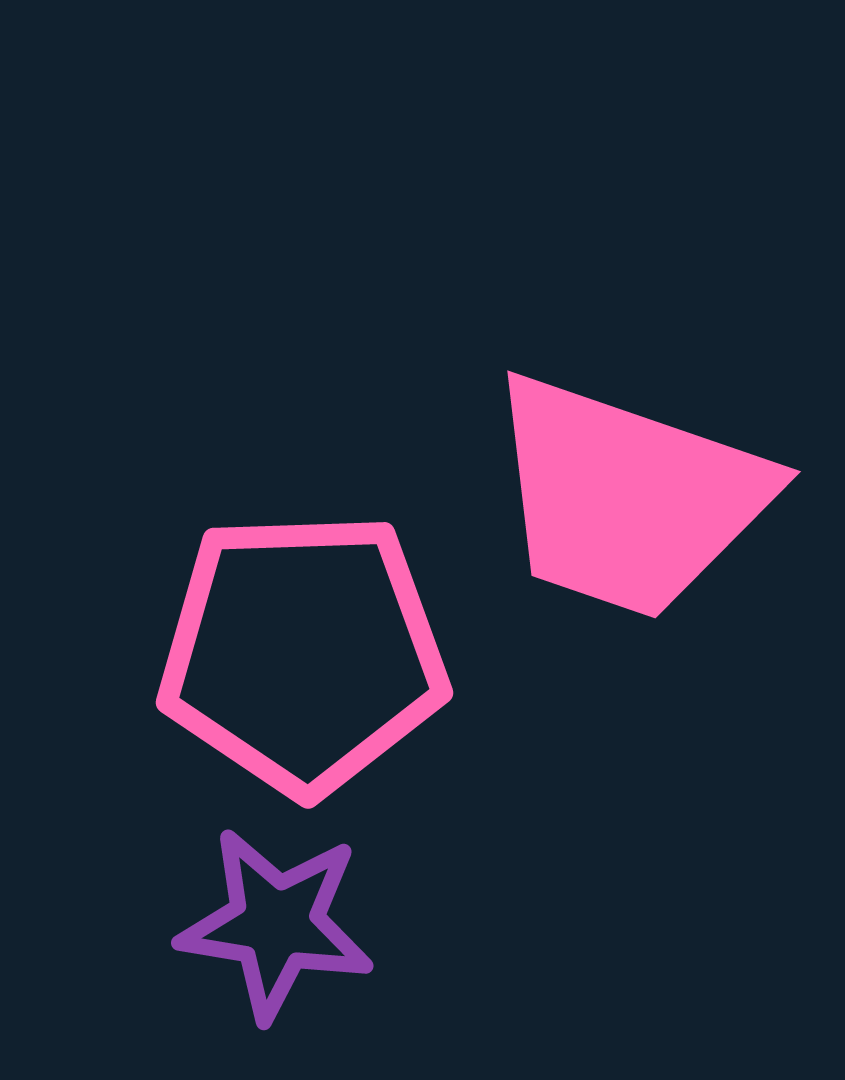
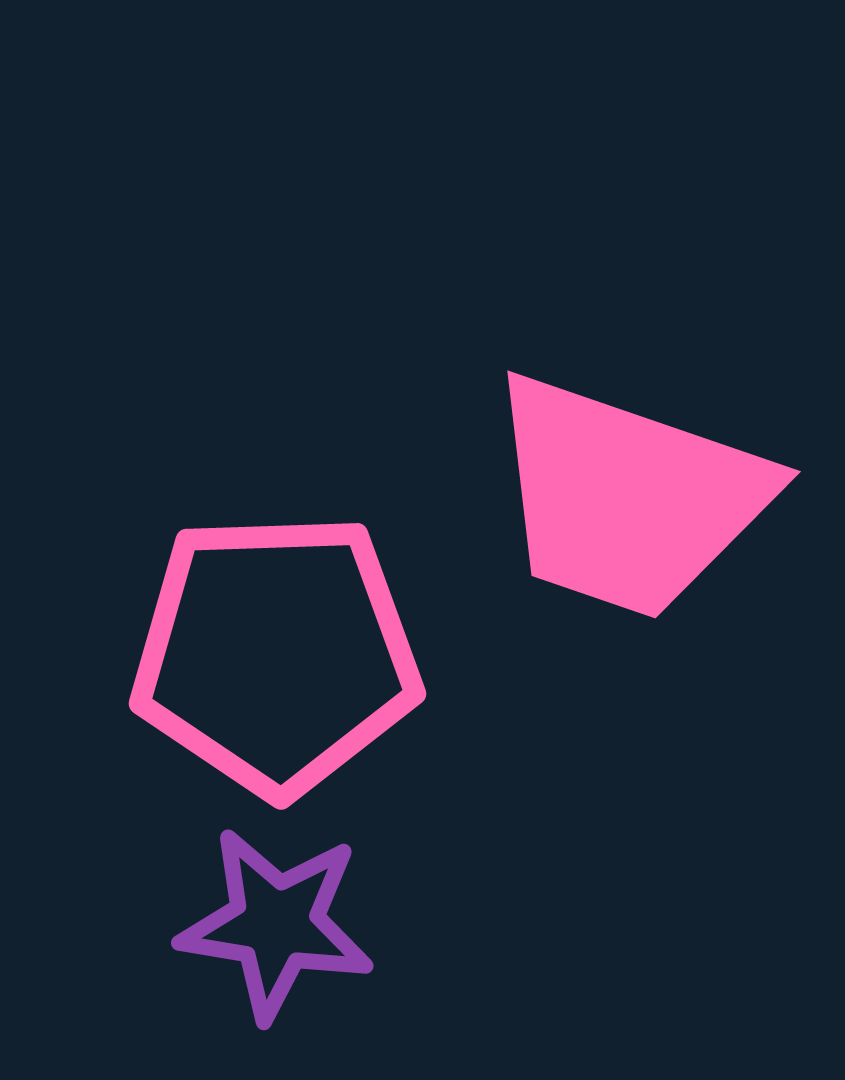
pink pentagon: moved 27 px left, 1 px down
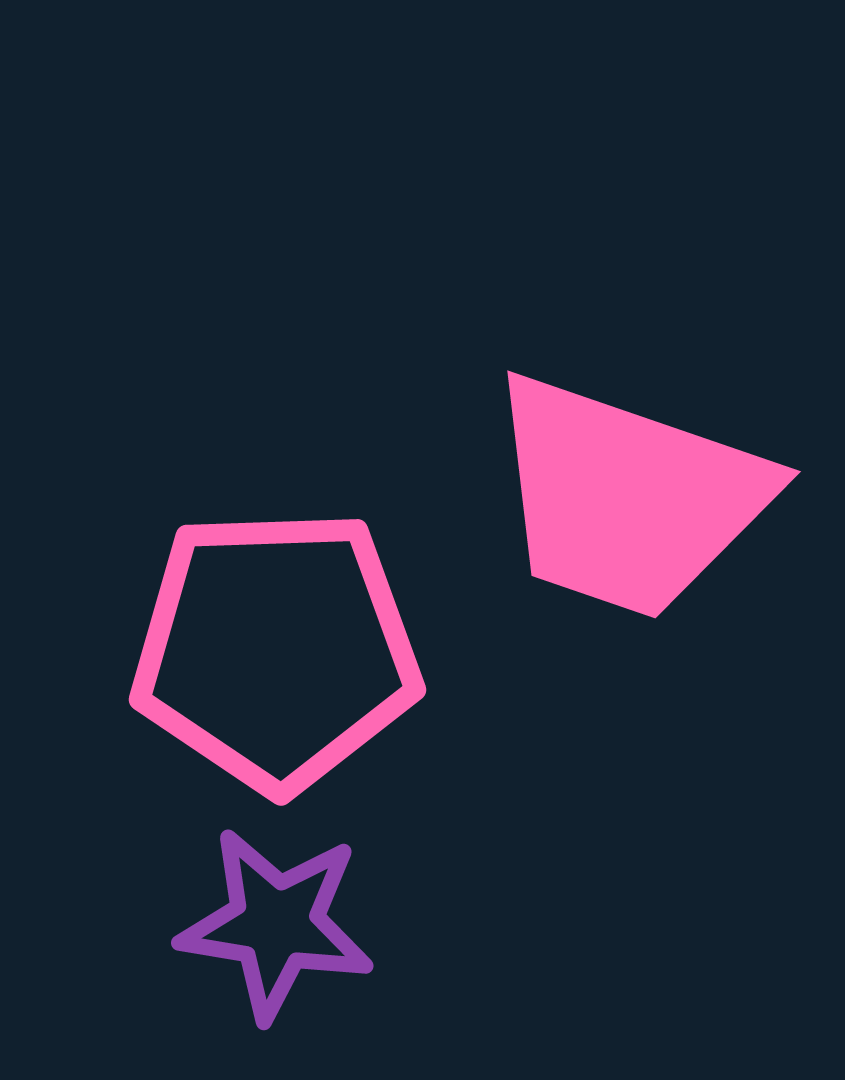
pink pentagon: moved 4 px up
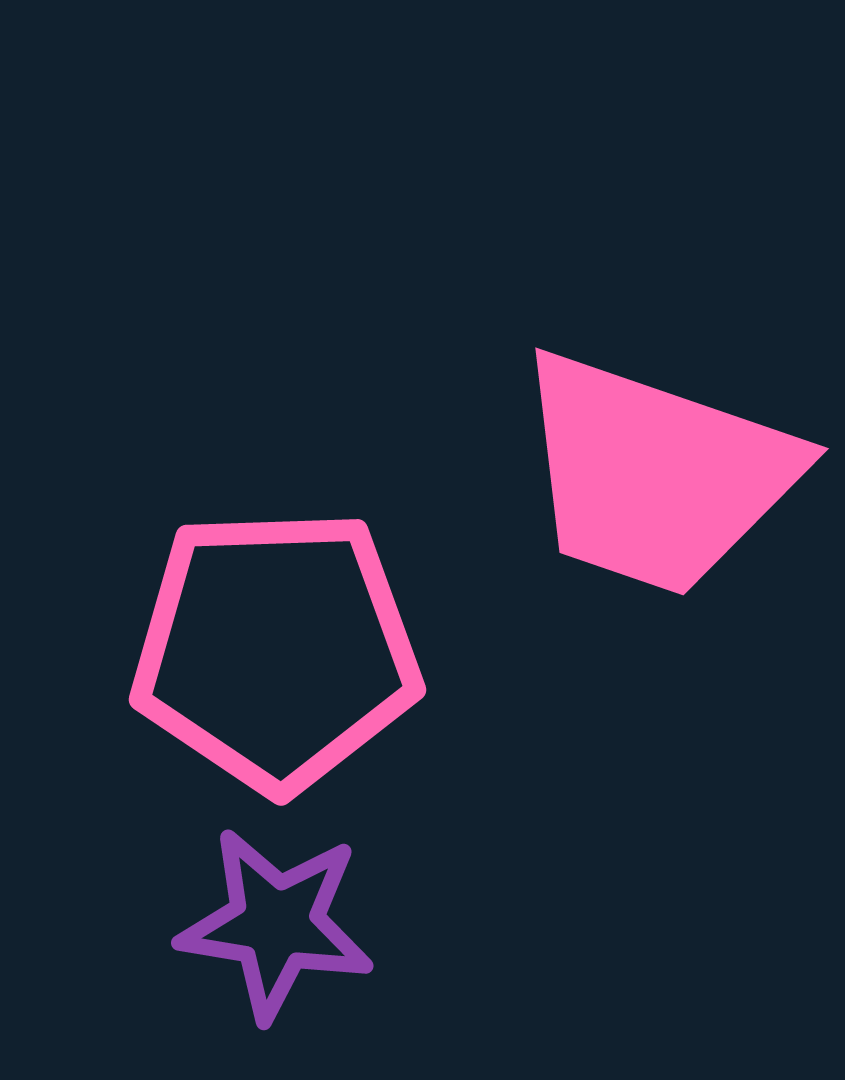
pink trapezoid: moved 28 px right, 23 px up
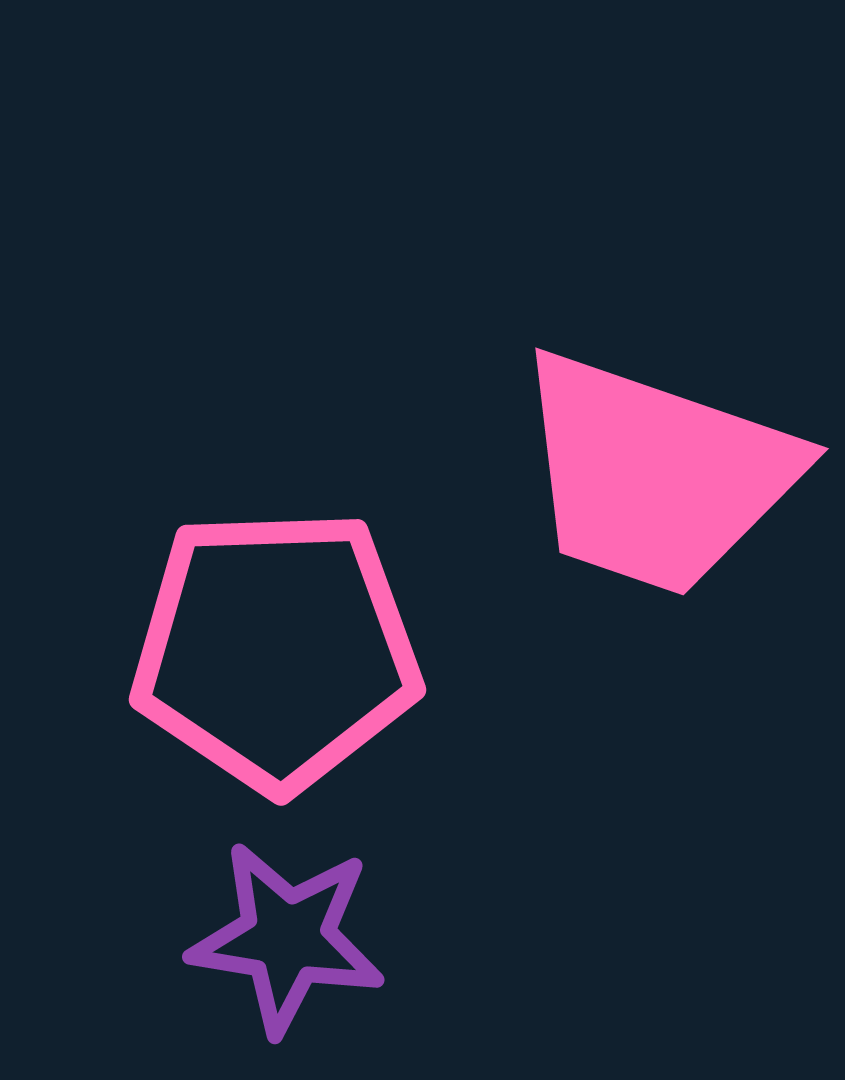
purple star: moved 11 px right, 14 px down
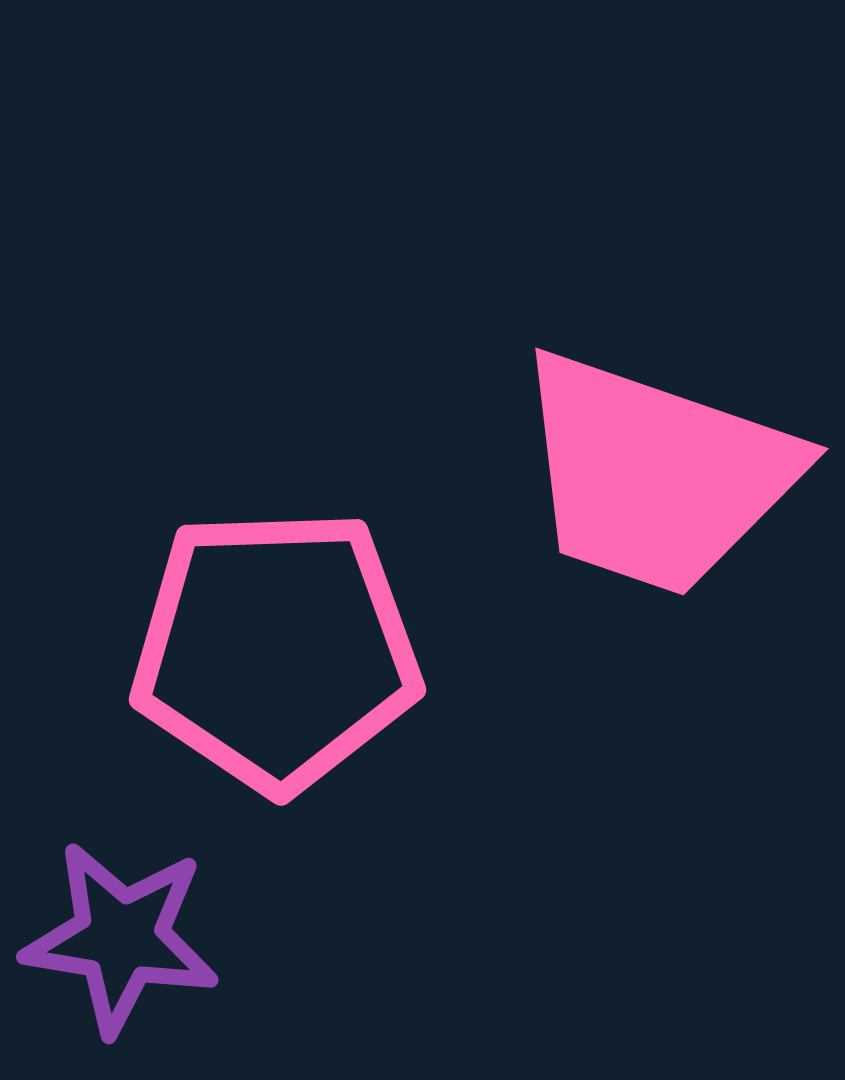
purple star: moved 166 px left
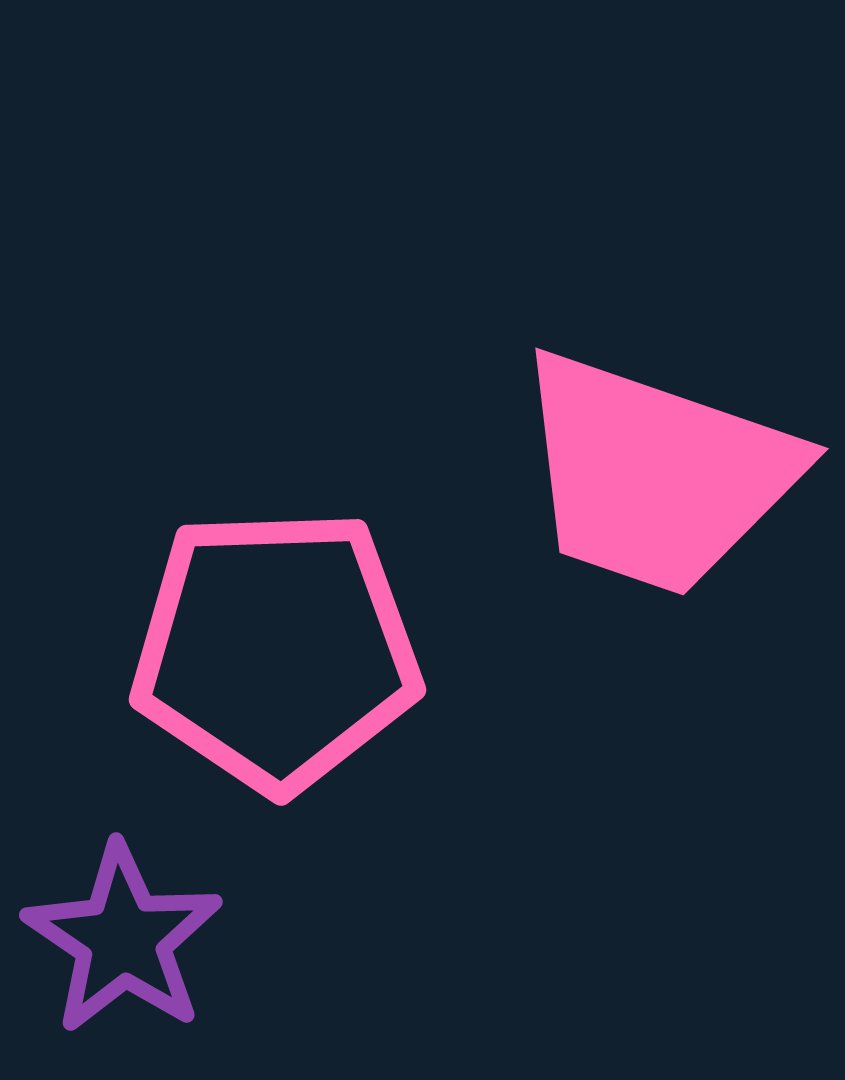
purple star: moved 2 px right, 1 px down; rotated 25 degrees clockwise
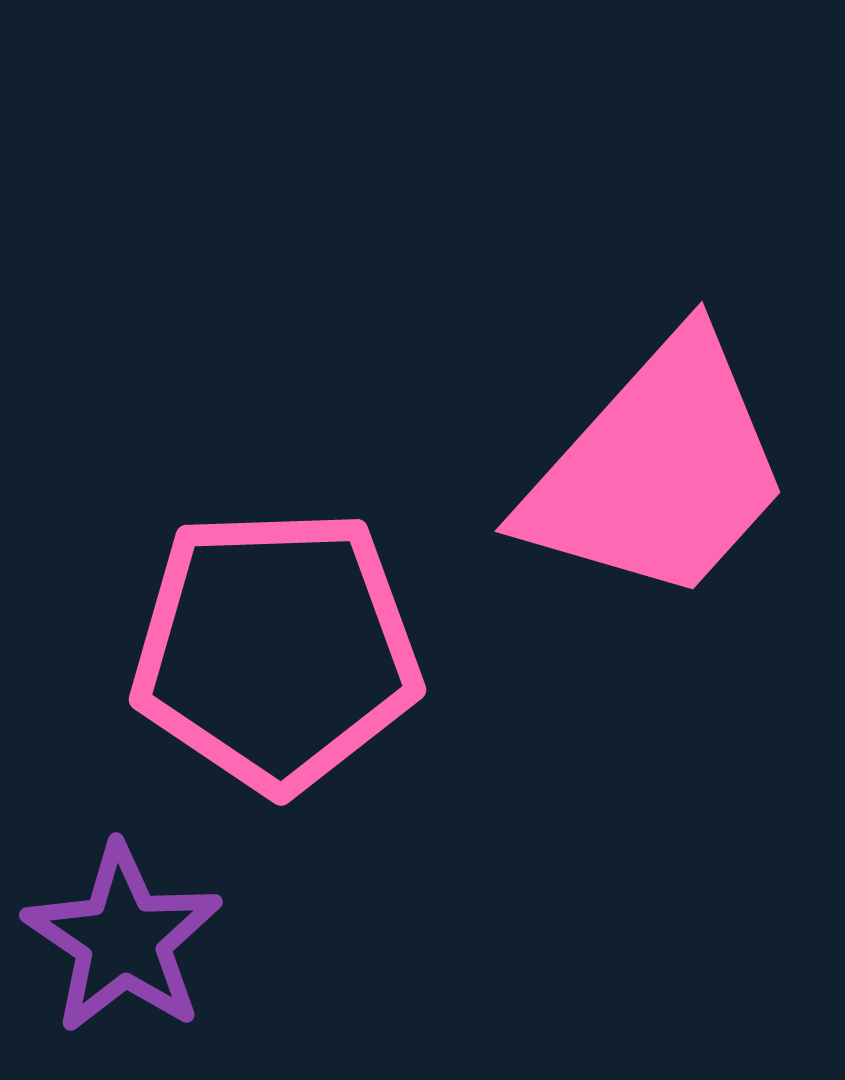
pink trapezoid: moved 2 px right, 4 px up; rotated 67 degrees counterclockwise
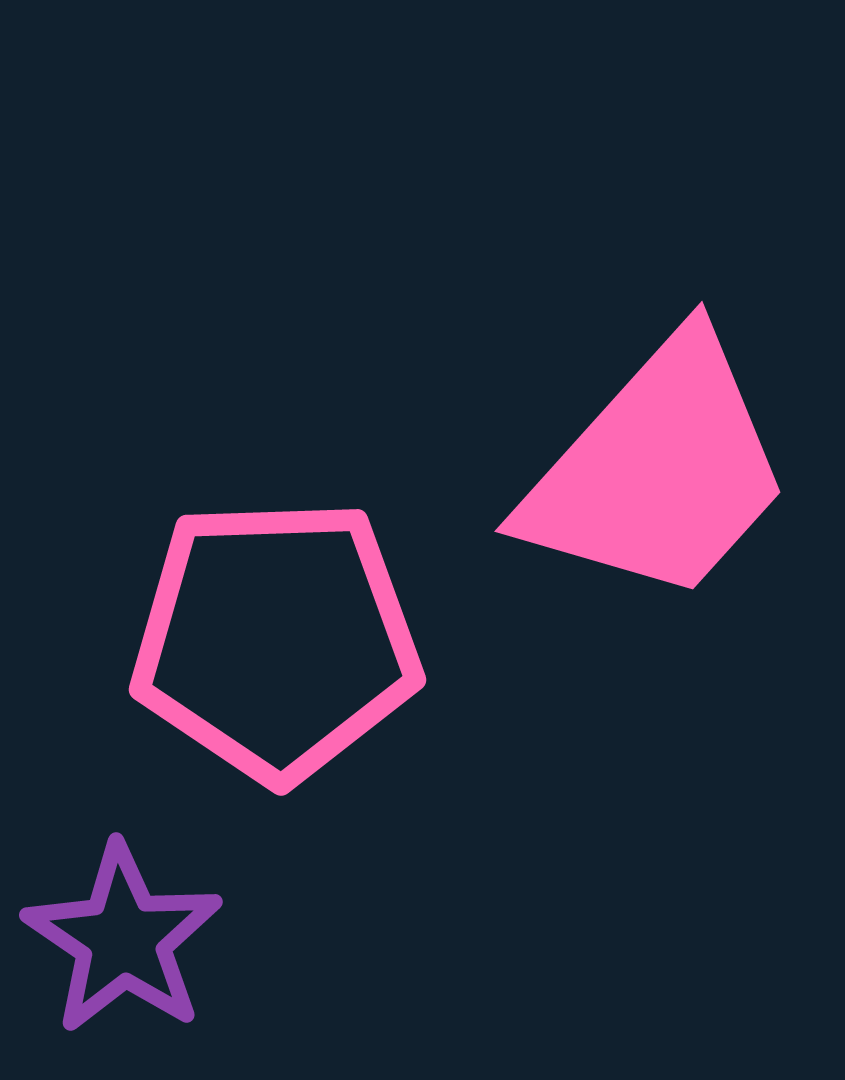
pink pentagon: moved 10 px up
